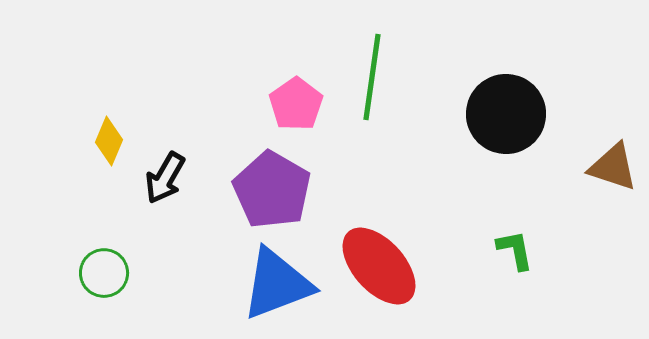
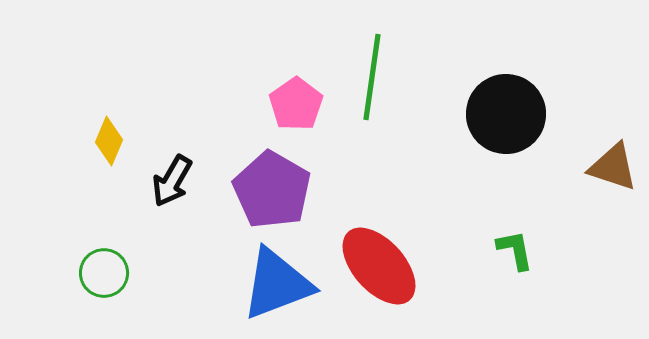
black arrow: moved 7 px right, 3 px down
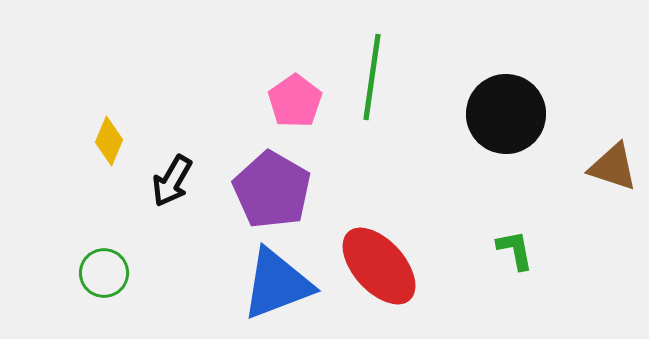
pink pentagon: moved 1 px left, 3 px up
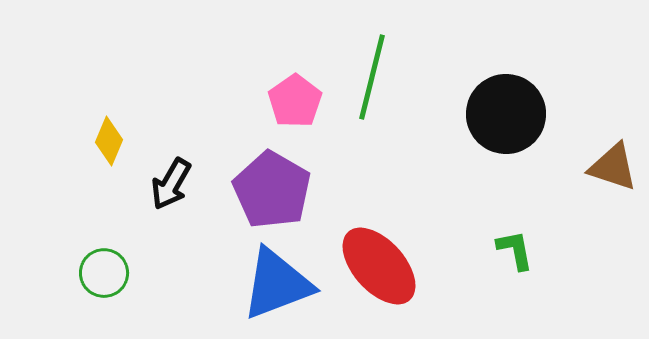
green line: rotated 6 degrees clockwise
black arrow: moved 1 px left, 3 px down
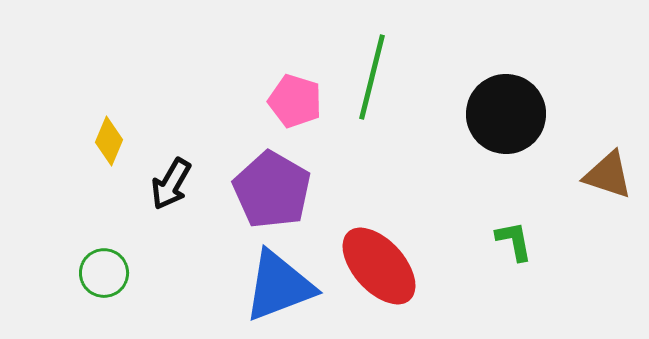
pink pentagon: rotated 20 degrees counterclockwise
brown triangle: moved 5 px left, 8 px down
green L-shape: moved 1 px left, 9 px up
blue triangle: moved 2 px right, 2 px down
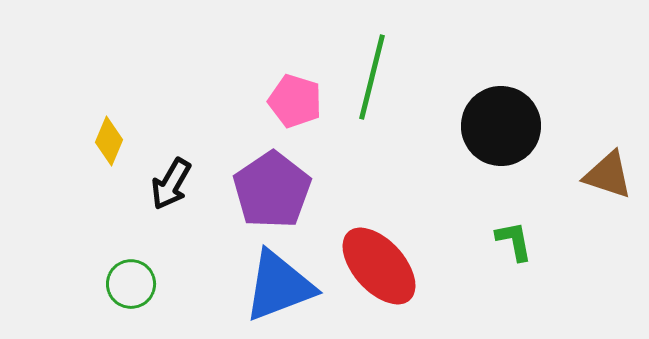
black circle: moved 5 px left, 12 px down
purple pentagon: rotated 8 degrees clockwise
green circle: moved 27 px right, 11 px down
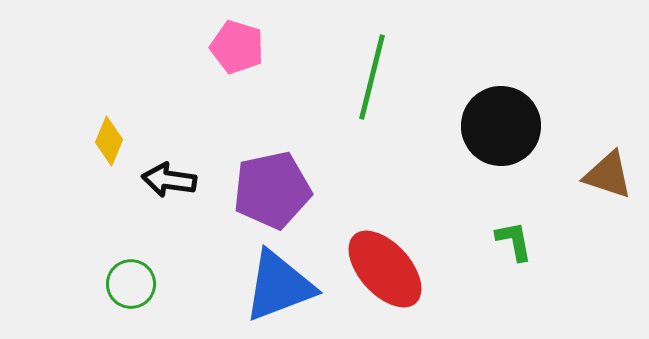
pink pentagon: moved 58 px left, 54 px up
black arrow: moved 2 px left, 4 px up; rotated 68 degrees clockwise
purple pentagon: rotated 22 degrees clockwise
red ellipse: moved 6 px right, 3 px down
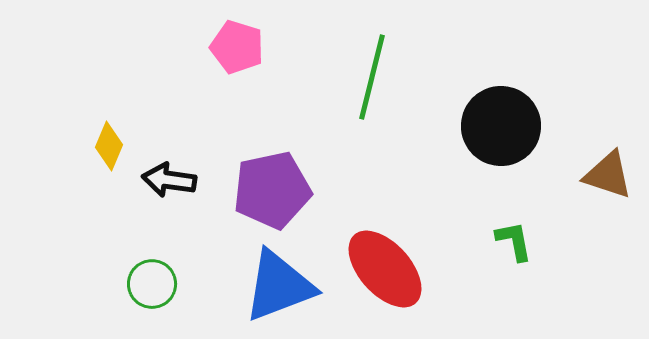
yellow diamond: moved 5 px down
green circle: moved 21 px right
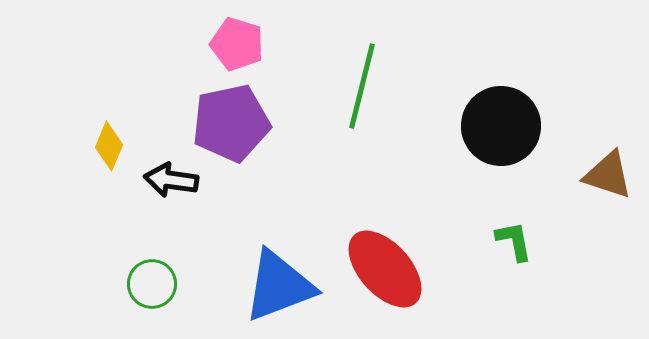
pink pentagon: moved 3 px up
green line: moved 10 px left, 9 px down
black arrow: moved 2 px right
purple pentagon: moved 41 px left, 67 px up
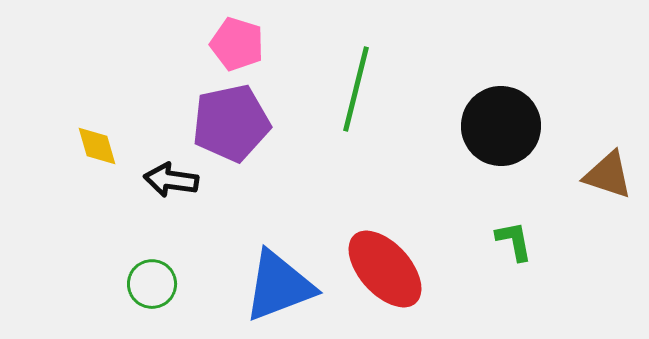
green line: moved 6 px left, 3 px down
yellow diamond: moved 12 px left; rotated 39 degrees counterclockwise
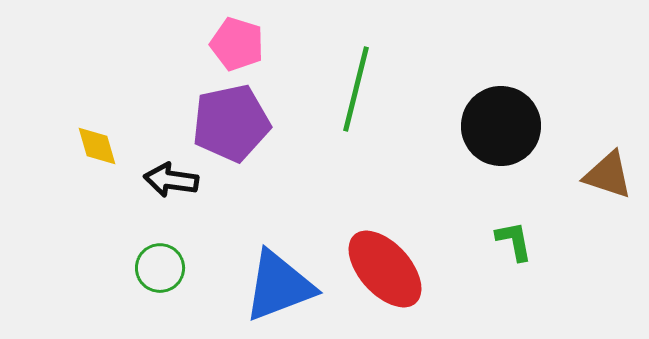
green circle: moved 8 px right, 16 px up
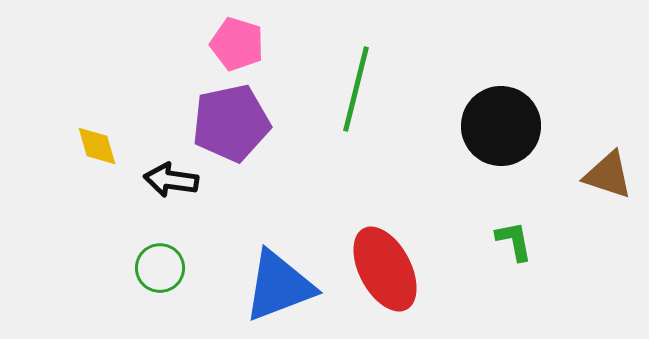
red ellipse: rotated 14 degrees clockwise
